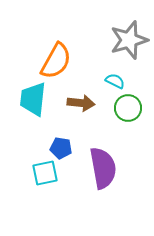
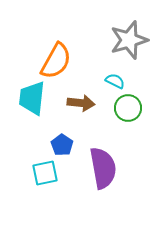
cyan trapezoid: moved 1 px left, 1 px up
blue pentagon: moved 1 px right, 3 px up; rotated 25 degrees clockwise
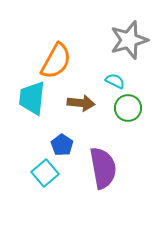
cyan square: rotated 28 degrees counterclockwise
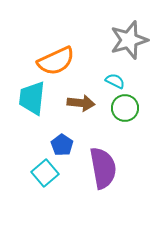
orange semicircle: rotated 36 degrees clockwise
green circle: moved 3 px left
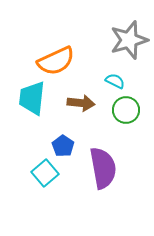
green circle: moved 1 px right, 2 px down
blue pentagon: moved 1 px right, 1 px down
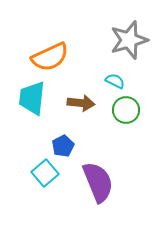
orange semicircle: moved 6 px left, 4 px up
blue pentagon: rotated 10 degrees clockwise
purple semicircle: moved 5 px left, 14 px down; rotated 12 degrees counterclockwise
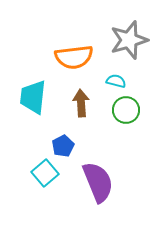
orange semicircle: moved 24 px right; rotated 18 degrees clockwise
cyan semicircle: moved 1 px right; rotated 12 degrees counterclockwise
cyan trapezoid: moved 1 px right, 1 px up
brown arrow: rotated 100 degrees counterclockwise
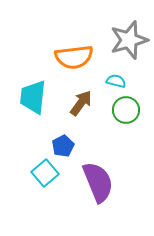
brown arrow: rotated 40 degrees clockwise
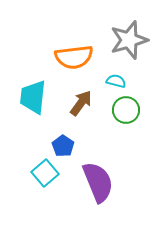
blue pentagon: rotated 10 degrees counterclockwise
